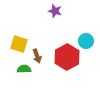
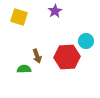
purple star: rotated 24 degrees clockwise
yellow square: moved 27 px up
red hexagon: rotated 25 degrees clockwise
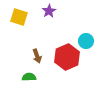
purple star: moved 6 px left
red hexagon: rotated 20 degrees counterclockwise
green semicircle: moved 5 px right, 8 px down
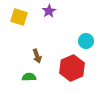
red hexagon: moved 5 px right, 11 px down
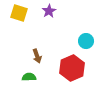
yellow square: moved 4 px up
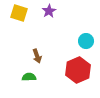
red hexagon: moved 6 px right, 2 px down
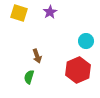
purple star: moved 1 px right, 1 px down
green semicircle: rotated 72 degrees counterclockwise
